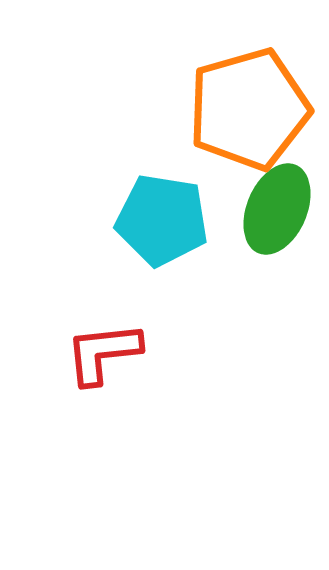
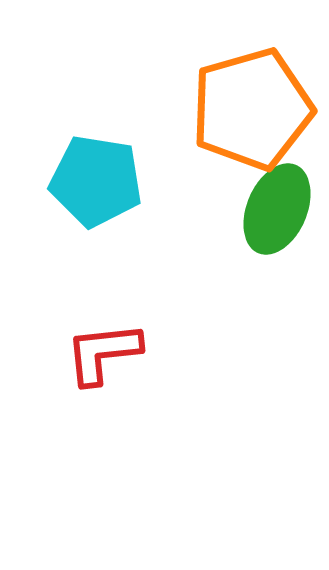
orange pentagon: moved 3 px right
cyan pentagon: moved 66 px left, 39 px up
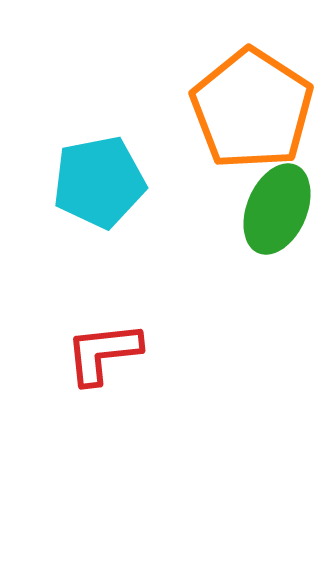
orange pentagon: rotated 23 degrees counterclockwise
cyan pentagon: moved 3 px right, 1 px down; rotated 20 degrees counterclockwise
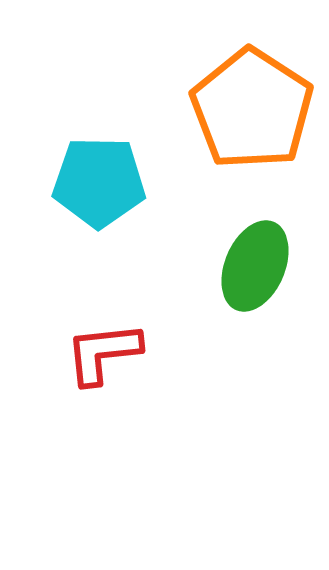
cyan pentagon: rotated 12 degrees clockwise
green ellipse: moved 22 px left, 57 px down
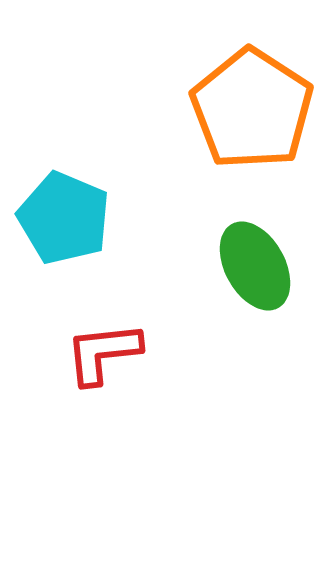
cyan pentagon: moved 35 px left, 36 px down; rotated 22 degrees clockwise
green ellipse: rotated 52 degrees counterclockwise
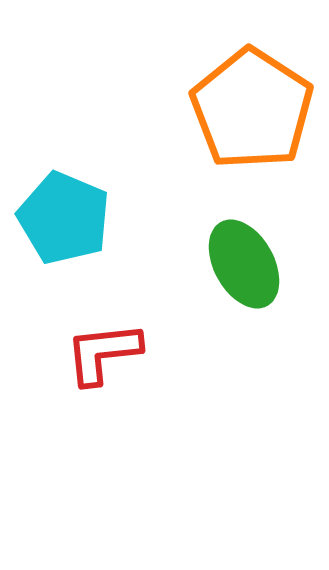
green ellipse: moved 11 px left, 2 px up
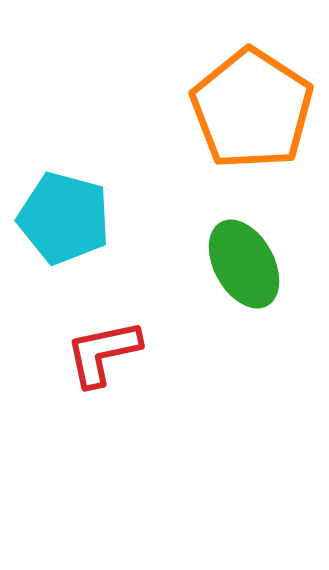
cyan pentagon: rotated 8 degrees counterclockwise
red L-shape: rotated 6 degrees counterclockwise
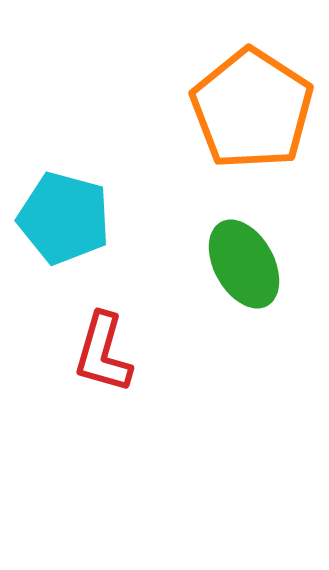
red L-shape: rotated 62 degrees counterclockwise
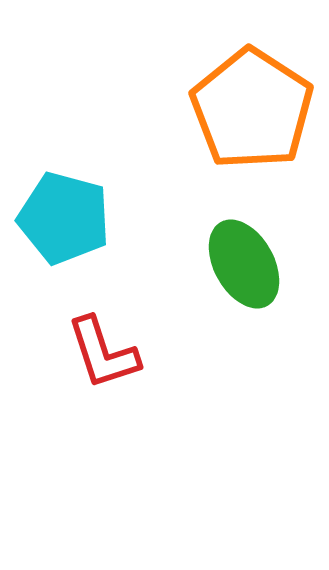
red L-shape: rotated 34 degrees counterclockwise
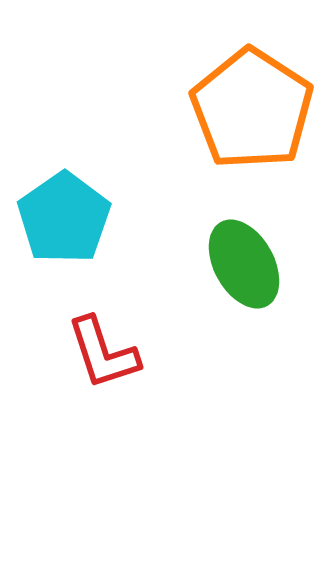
cyan pentagon: rotated 22 degrees clockwise
